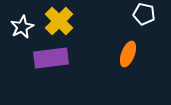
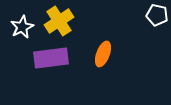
white pentagon: moved 13 px right, 1 px down
yellow cross: rotated 12 degrees clockwise
orange ellipse: moved 25 px left
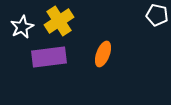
purple rectangle: moved 2 px left, 1 px up
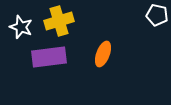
yellow cross: rotated 16 degrees clockwise
white star: moved 1 px left; rotated 25 degrees counterclockwise
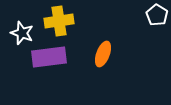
white pentagon: rotated 20 degrees clockwise
yellow cross: rotated 8 degrees clockwise
white star: moved 1 px right, 6 px down
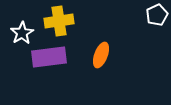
white pentagon: rotated 15 degrees clockwise
white star: rotated 20 degrees clockwise
orange ellipse: moved 2 px left, 1 px down
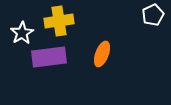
white pentagon: moved 4 px left
orange ellipse: moved 1 px right, 1 px up
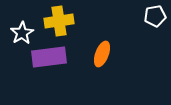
white pentagon: moved 2 px right, 1 px down; rotated 15 degrees clockwise
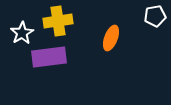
yellow cross: moved 1 px left
orange ellipse: moved 9 px right, 16 px up
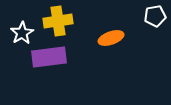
orange ellipse: rotated 50 degrees clockwise
